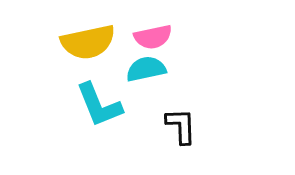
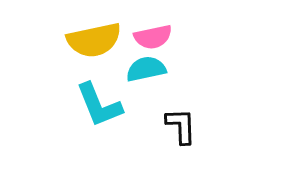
yellow semicircle: moved 6 px right, 2 px up
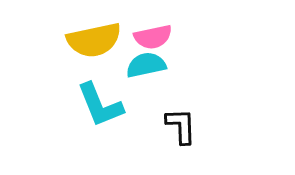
cyan semicircle: moved 4 px up
cyan L-shape: moved 1 px right
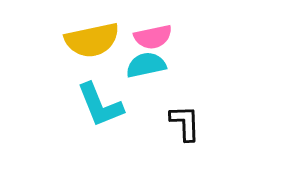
yellow semicircle: moved 2 px left
black L-shape: moved 4 px right, 3 px up
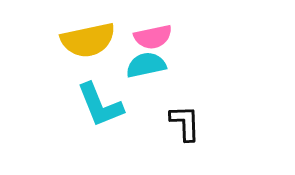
yellow semicircle: moved 4 px left
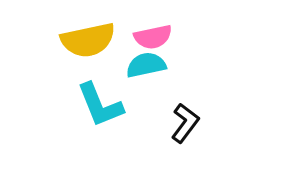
black L-shape: rotated 39 degrees clockwise
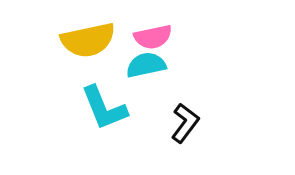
cyan L-shape: moved 4 px right, 3 px down
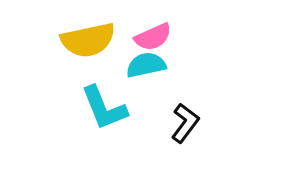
pink semicircle: rotated 12 degrees counterclockwise
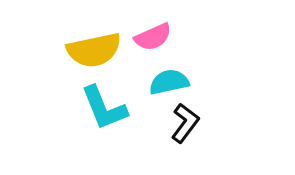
yellow semicircle: moved 6 px right, 10 px down
cyan semicircle: moved 23 px right, 17 px down
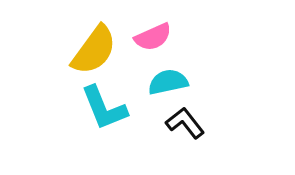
yellow semicircle: rotated 42 degrees counterclockwise
cyan semicircle: moved 1 px left
black L-shape: rotated 75 degrees counterclockwise
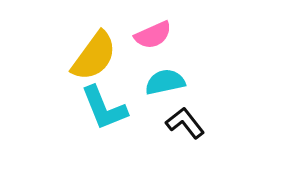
pink semicircle: moved 2 px up
yellow semicircle: moved 6 px down
cyan semicircle: moved 3 px left
